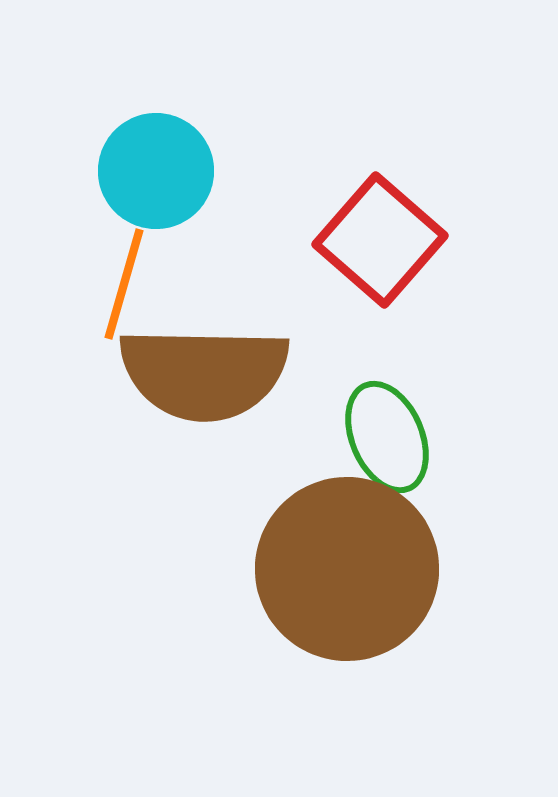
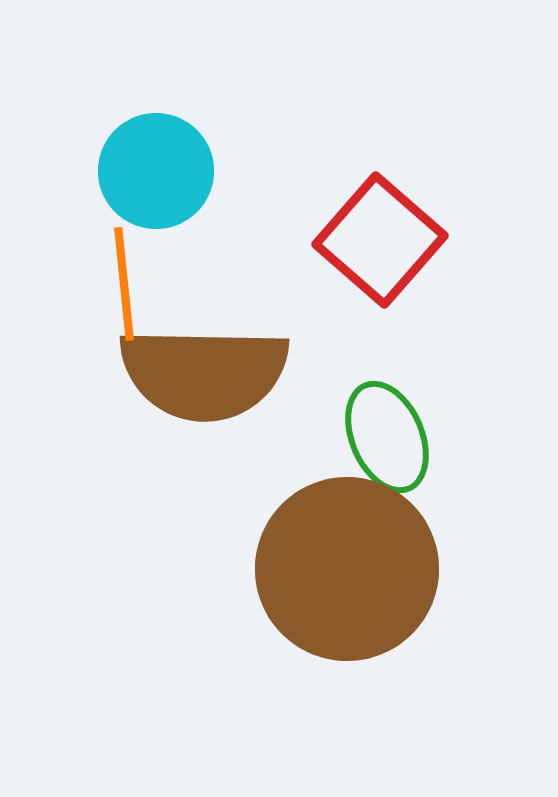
orange line: rotated 22 degrees counterclockwise
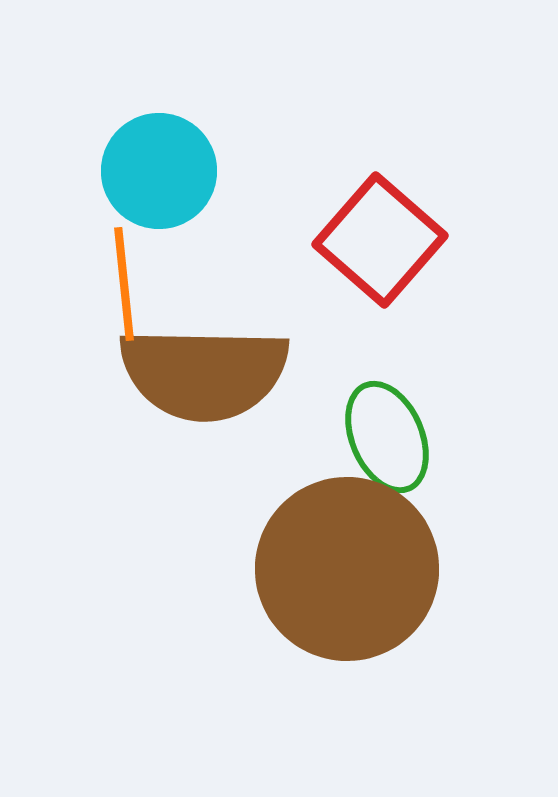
cyan circle: moved 3 px right
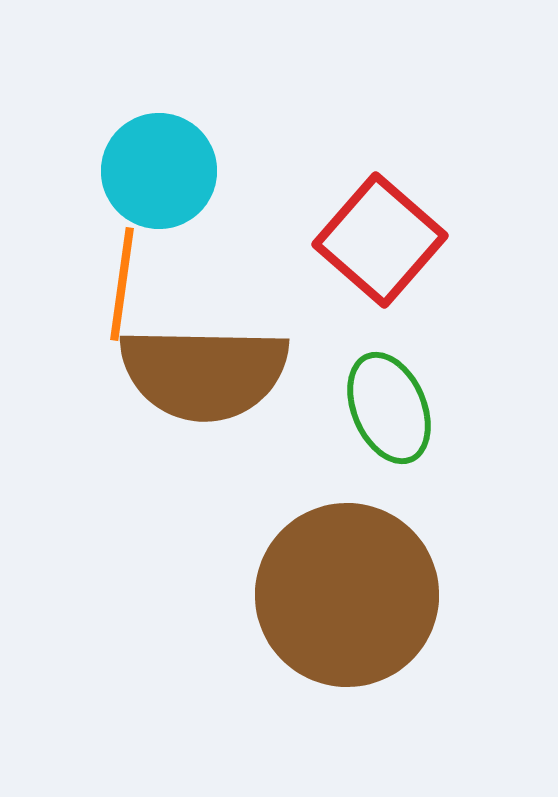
orange line: moved 2 px left; rotated 14 degrees clockwise
green ellipse: moved 2 px right, 29 px up
brown circle: moved 26 px down
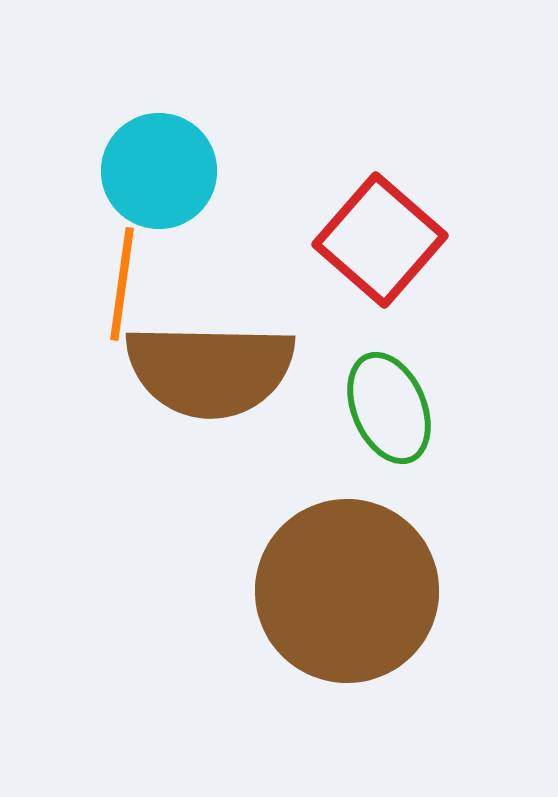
brown semicircle: moved 6 px right, 3 px up
brown circle: moved 4 px up
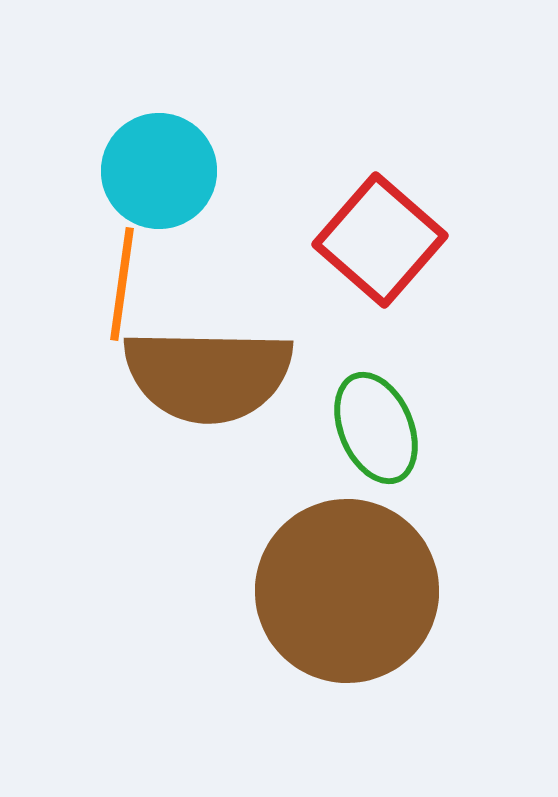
brown semicircle: moved 2 px left, 5 px down
green ellipse: moved 13 px left, 20 px down
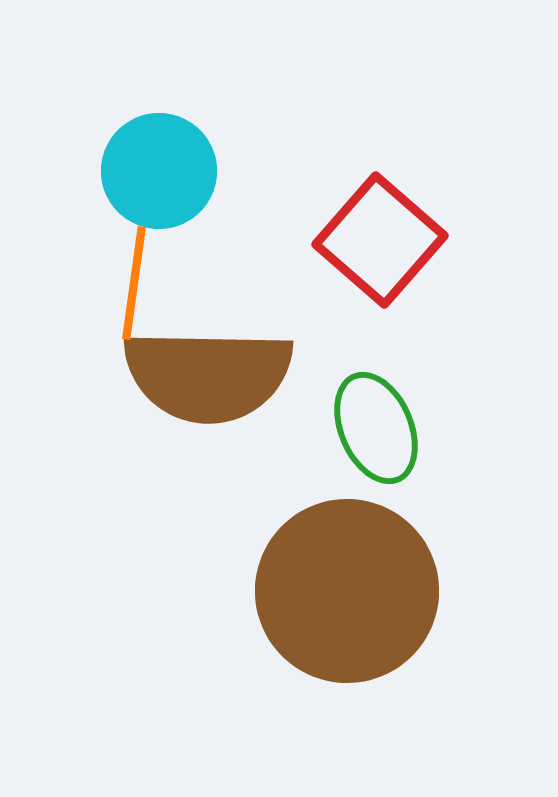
orange line: moved 12 px right, 1 px up
